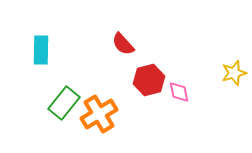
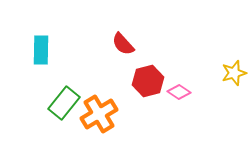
red hexagon: moved 1 px left, 1 px down
pink diamond: rotated 45 degrees counterclockwise
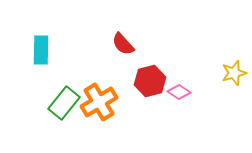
red hexagon: moved 2 px right
orange cross: moved 12 px up
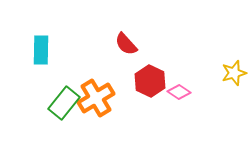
red semicircle: moved 3 px right
red hexagon: rotated 20 degrees counterclockwise
orange cross: moved 3 px left, 4 px up
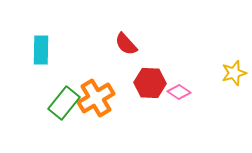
red hexagon: moved 2 px down; rotated 24 degrees counterclockwise
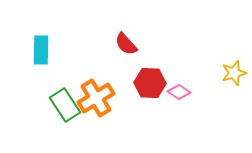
green rectangle: moved 1 px right, 2 px down; rotated 72 degrees counterclockwise
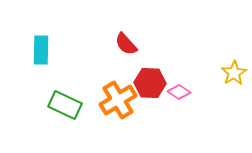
yellow star: rotated 15 degrees counterclockwise
orange cross: moved 22 px right, 2 px down
green rectangle: rotated 32 degrees counterclockwise
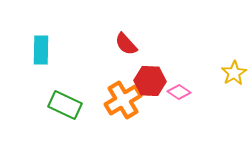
red hexagon: moved 2 px up
orange cross: moved 5 px right
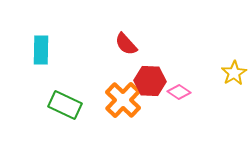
orange cross: rotated 15 degrees counterclockwise
